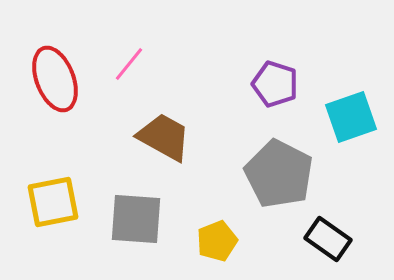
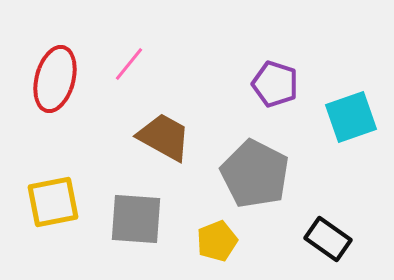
red ellipse: rotated 36 degrees clockwise
gray pentagon: moved 24 px left
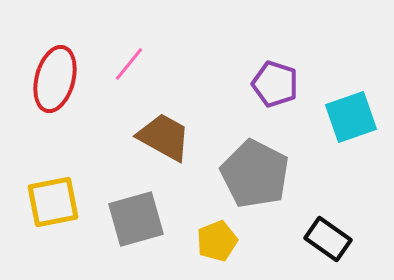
gray square: rotated 20 degrees counterclockwise
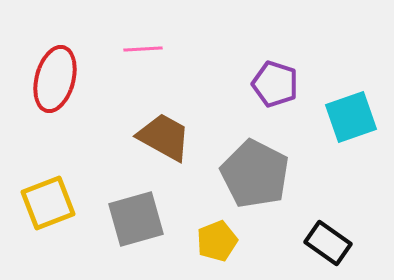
pink line: moved 14 px right, 15 px up; rotated 48 degrees clockwise
yellow square: moved 5 px left, 1 px down; rotated 10 degrees counterclockwise
black rectangle: moved 4 px down
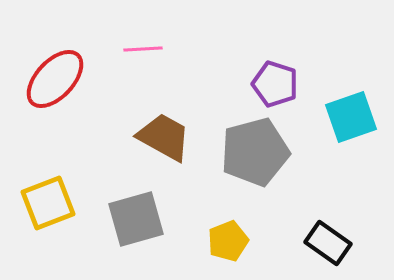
red ellipse: rotated 28 degrees clockwise
gray pentagon: moved 22 px up; rotated 30 degrees clockwise
yellow pentagon: moved 11 px right
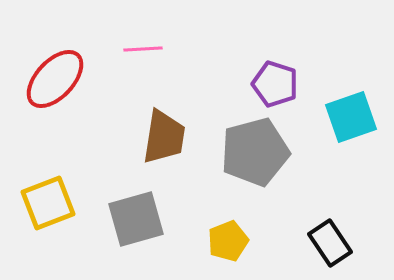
brown trapezoid: rotated 70 degrees clockwise
black rectangle: moved 2 px right; rotated 21 degrees clockwise
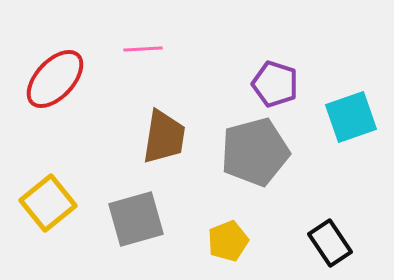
yellow square: rotated 18 degrees counterclockwise
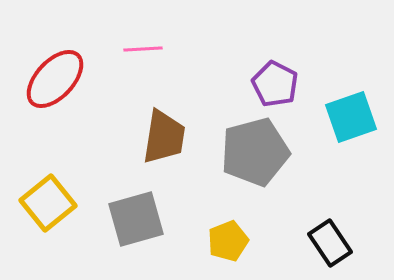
purple pentagon: rotated 9 degrees clockwise
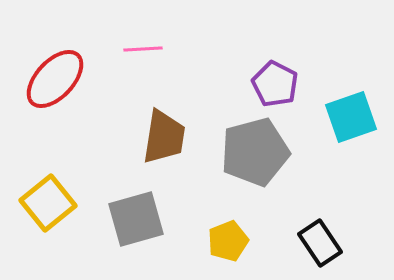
black rectangle: moved 10 px left
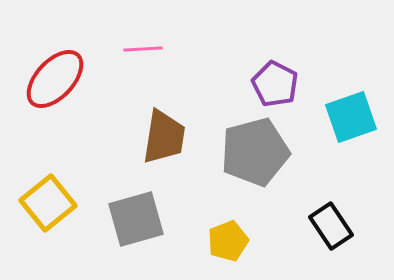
black rectangle: moved 11 px right, 17 px up
